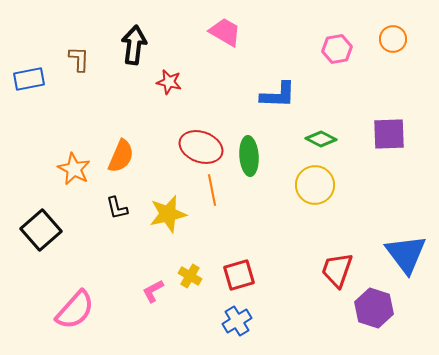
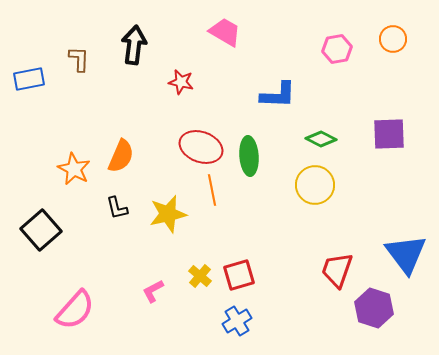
red star: moved 12 px right
yellow cross: moved 10 px right; rotated 10 degrees clockwise
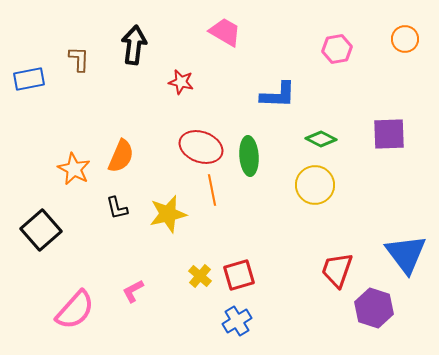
orange circle: moved 12 px right
pink L-shape: moved 20 px left
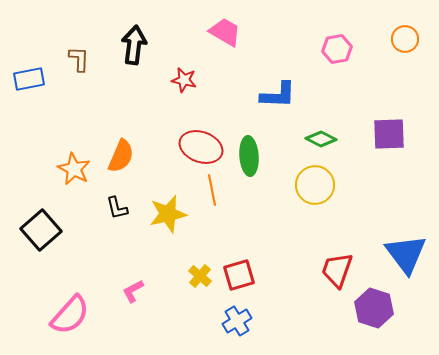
red star: moved 3 px right, 2 px up
pink semicircle: moved 5 px left, 5 px down
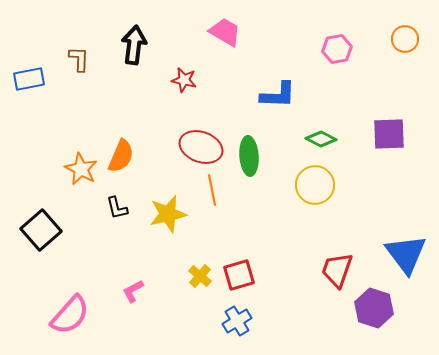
orange star: moved 7 px right
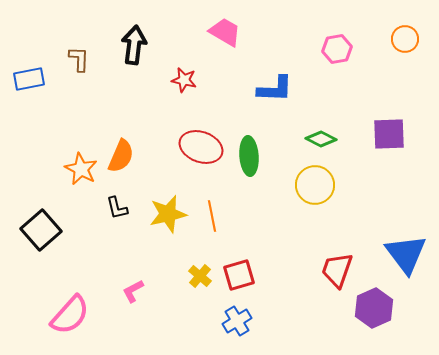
blue L-shape: moved 3 px left, 6 px up
orange line: moved 26 px down
purple hexagon: rotated 18 degrees clockwise
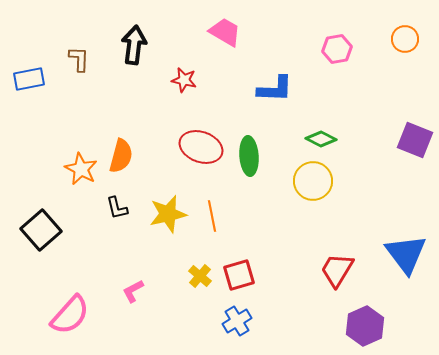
purple square: moved 26 px right, 6 px down; rotated 24 degrees clockwise
orange semicircle: rotated 8 degrees counterclockwise
yellow circle: moved 2 px left, 4 px up
red trapezoid: rotated 12 degrees clockwise
purple hexagon: moved 9 px left, 18 px down
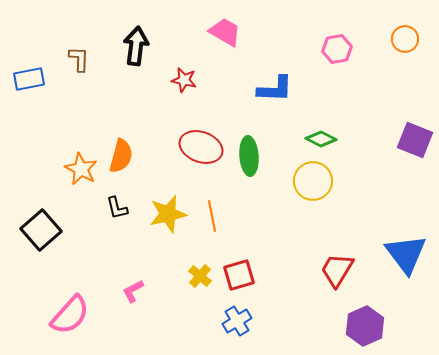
black arrow: moved 2 px right, 1 px down
